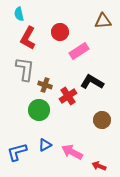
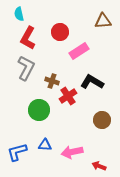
gray L-shape: moved 1 px right, 1 px up; rotated 20 degrees clockwise
brown cross: moved 7 px right, 4 px up
blue triangle: rotated 32 degrees clockwise
pink arrow: rotated 40 degrees counterclockwise
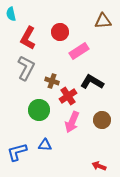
cyan semicircle: moved 8 px left
pink arrow: moved 30 px up; rotated 55 degrees counterclockwise
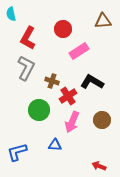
red circle: moved 3 px right, 3 px up
blue triangle: moved 10 px right
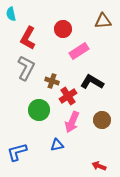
blue triangle: moved 2 px right; rotated 16 degrees counterclockwise
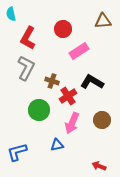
pink arrow: moved 1 px down
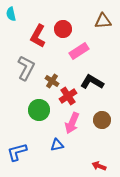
red L-shape: moved 10 px right, 2 px up
brown cross: rotated 16 degrees clockwise
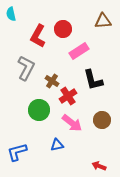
black L-shape: moved 1 px right, 2 px up; rotated 135 degrees counterclockwise
pink arrow: rotated 75 degrees counterclockwise
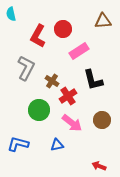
blue L-shape: moved 1 px right, 8 px up; rotated 30 degrees clockwise
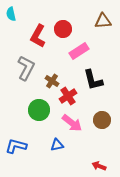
blue L-shape: moved 2 px left, 2 px down
